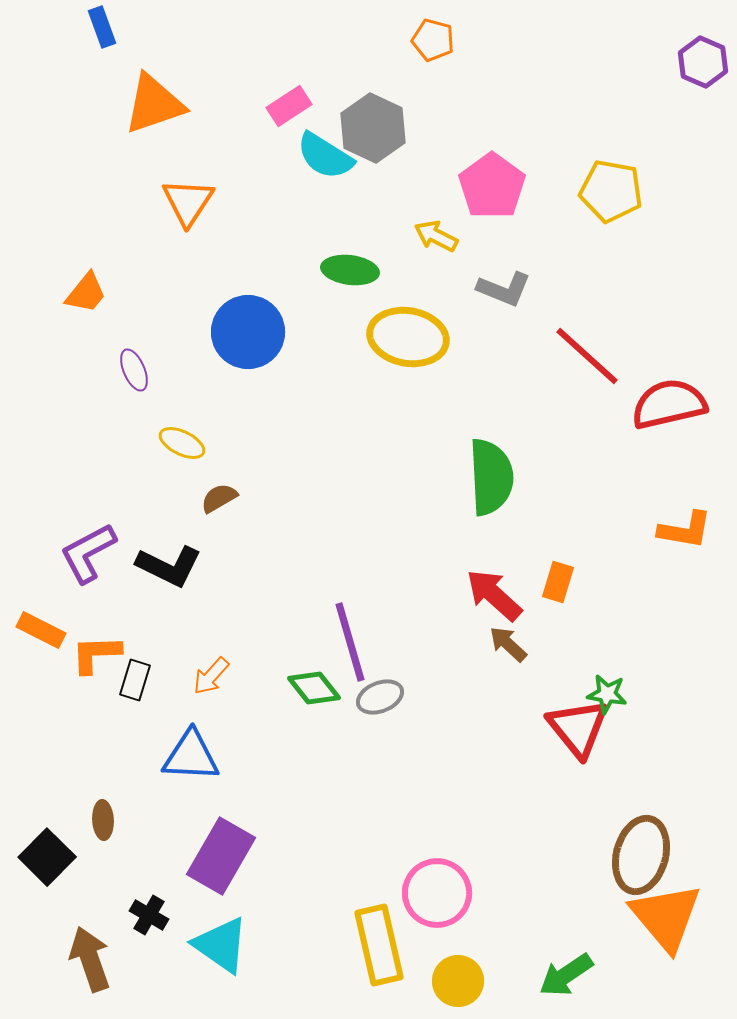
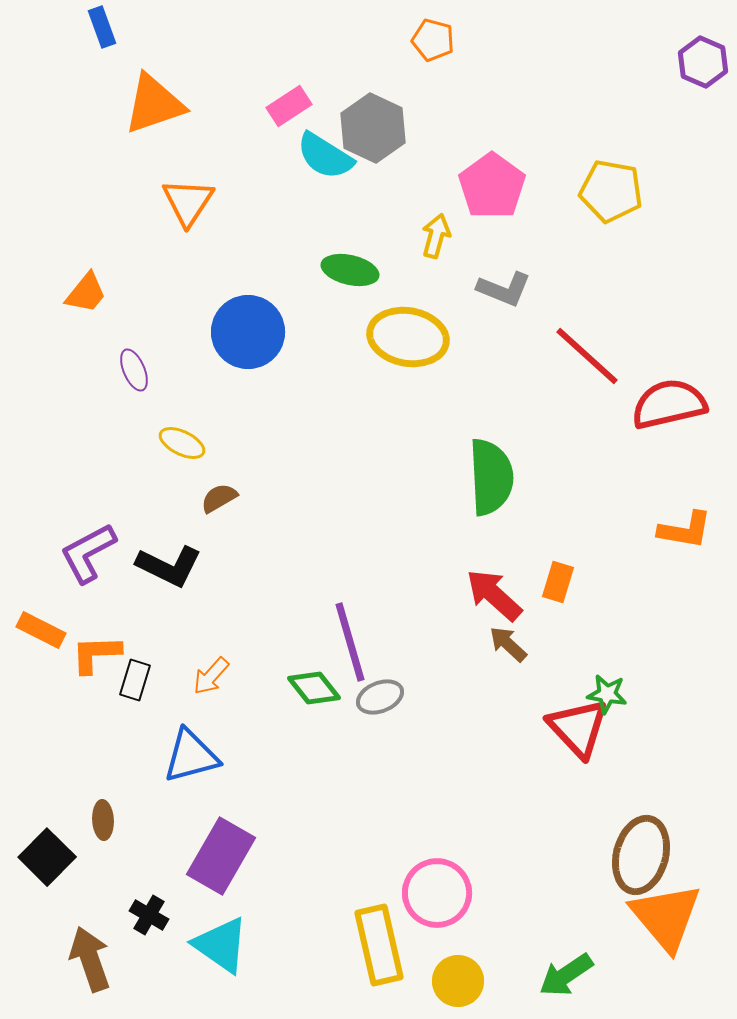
yellow arrow at (436, 236): rotated 78 degrees clockwise
green ellipse at (350, 270): rotated 6 degrees clockwise
red triangle at (578, 728): rotated 4 degrees counterclockwise
blue triangle at (191, 756): rotated 18 degrees counterclockwise
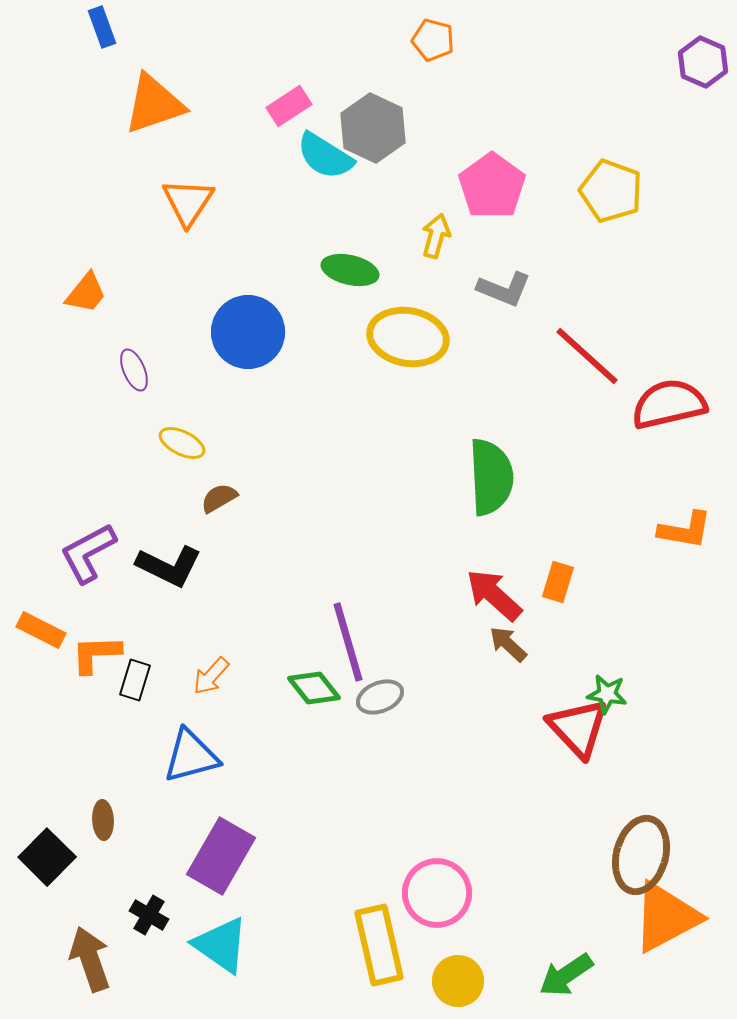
yellow pentagon at (611, 191): rotated 10 degrees clockwise
purple line at (350, 642): moved 2 px left
orange triangle at (666, 917): rotated 42 degrees clockwise
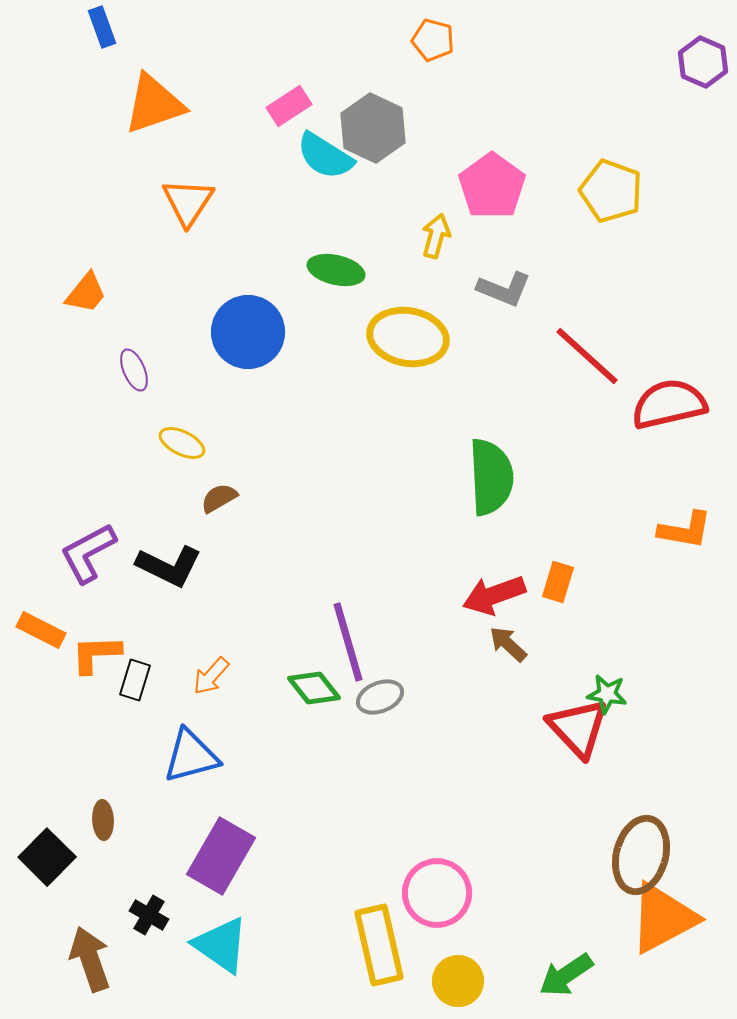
green ellipse at (350, 270): moved 14 px left
red arrow at (494, 595): rotated 62 degrees counterclockwise
orange triangle at (666, 917): moved 3 px left, 1 px down
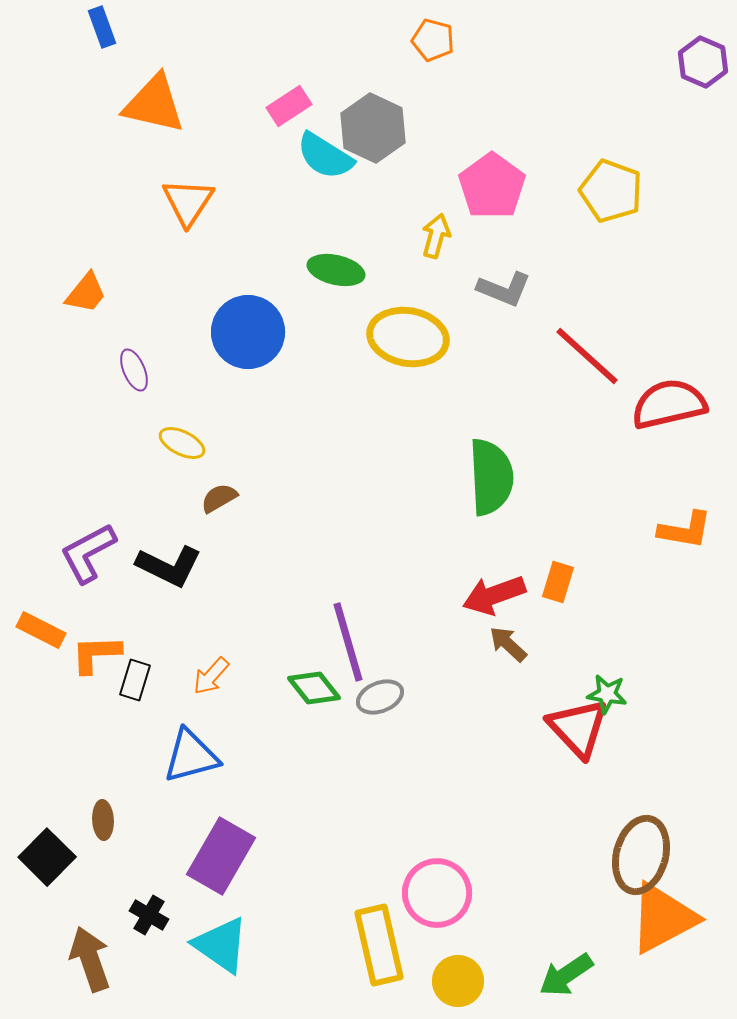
orange triangle at (154, 104): rotated 32 degrees clockwise
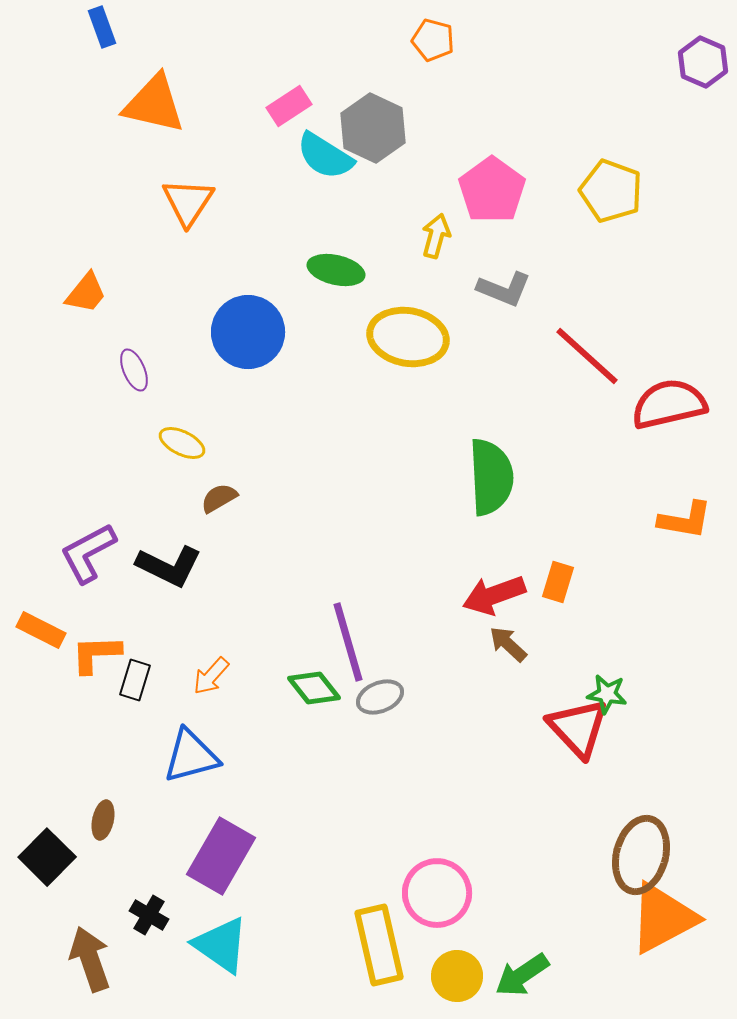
pink pentagon at (492, 186): moved 4 px down
orange L-shape at (685, 530): moved 10 px up
brown ellipse at (103, 820): rotated 15 degrees clockwise
green arrow at (566, 975): moved 44 px left
yellow circle at (458, 981): moved 1 px left, 5 px up
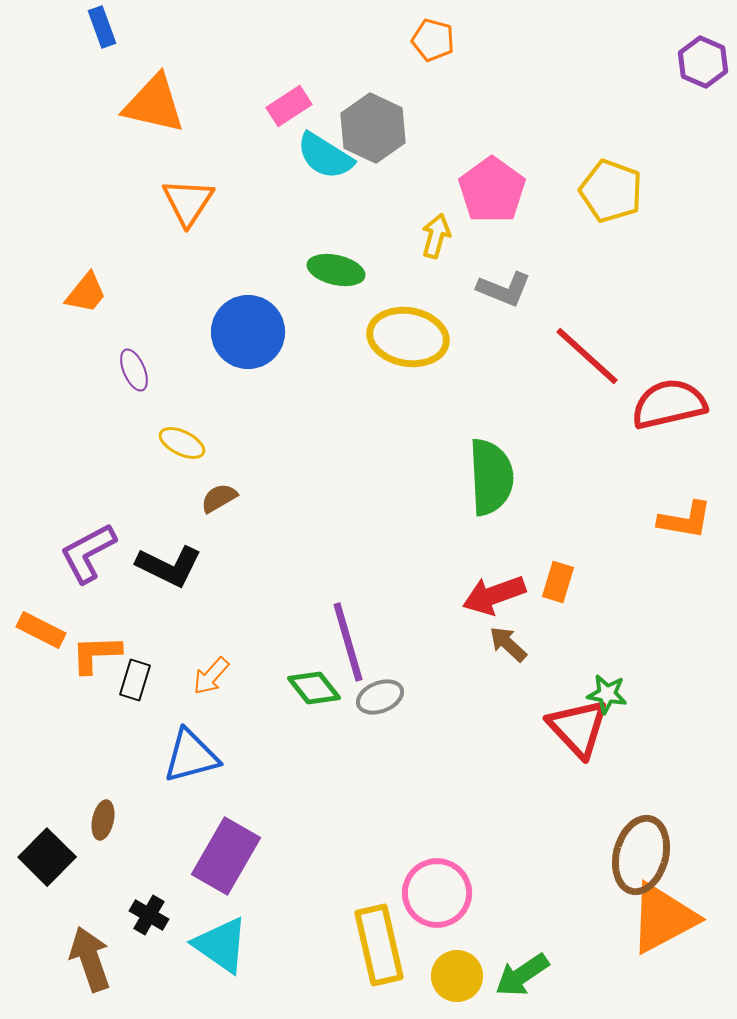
purple rectangle at (221, 856): moved 5 px right
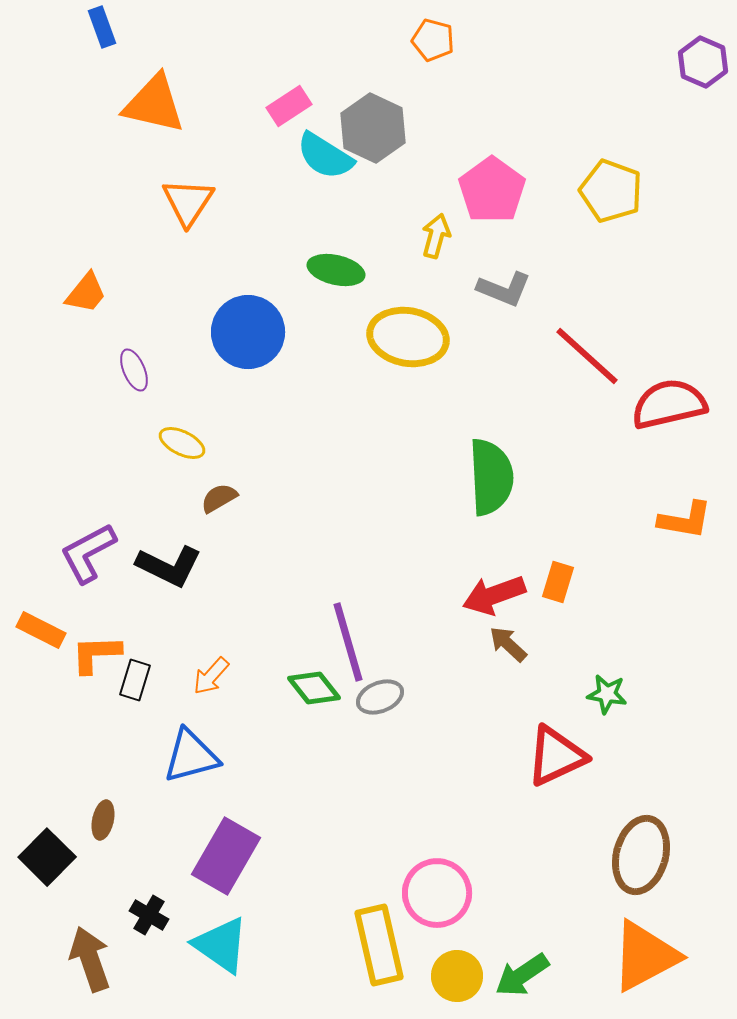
red triangle at (578, 728): moved 22 px left, 28 px down; rotated 48 degrees clockwise
orange triangle at (663, 918): moved 18 px left, 38 px down
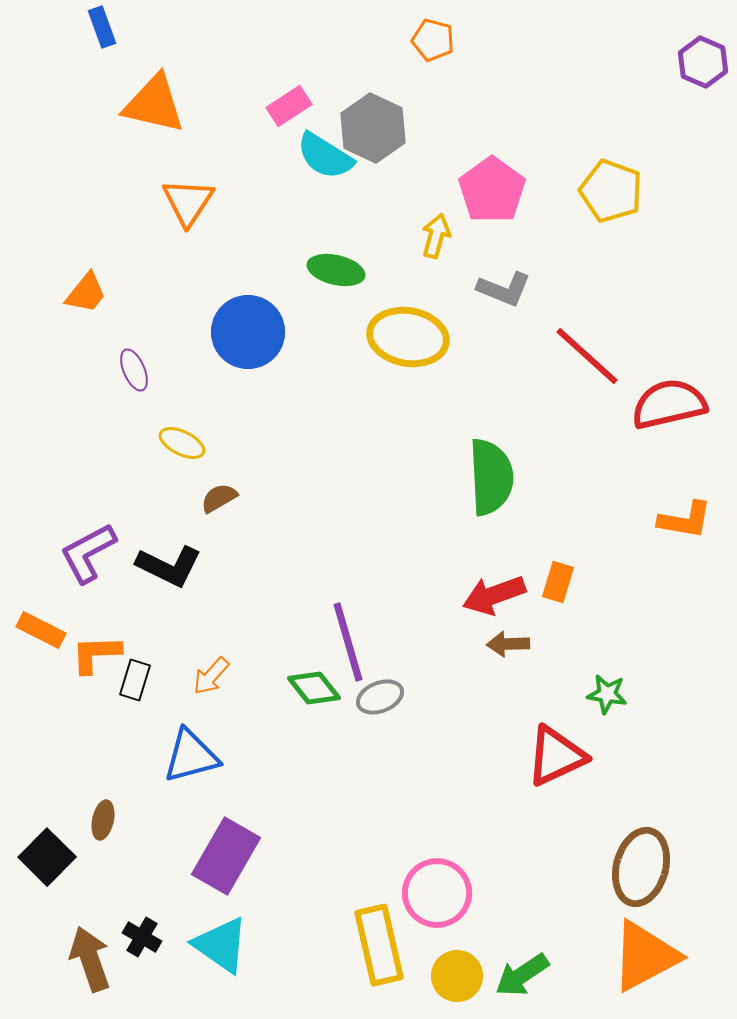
brown arrow at (508, 644): rotated 45 degrees counterclockwise
brown ellipse at (641, 855): moved 12 px down
black cross at (149, 915): moved 7 px left, 22 px down
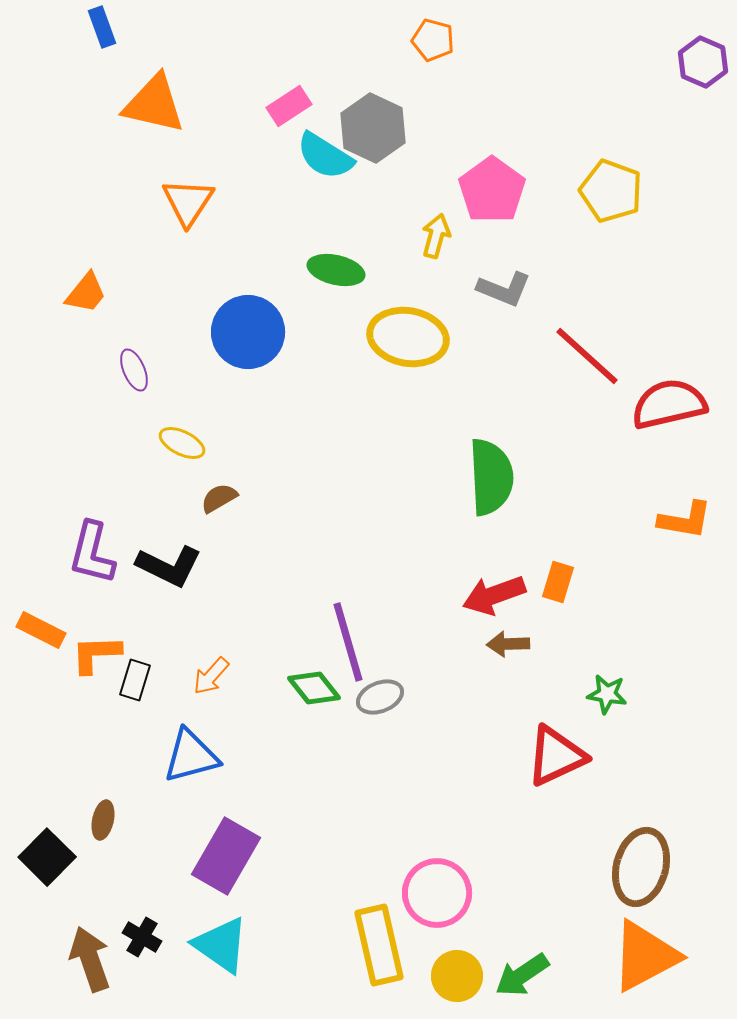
purple L-shape at (88, 553): moved 4 px right; rotated 48 degrees counterclockwise
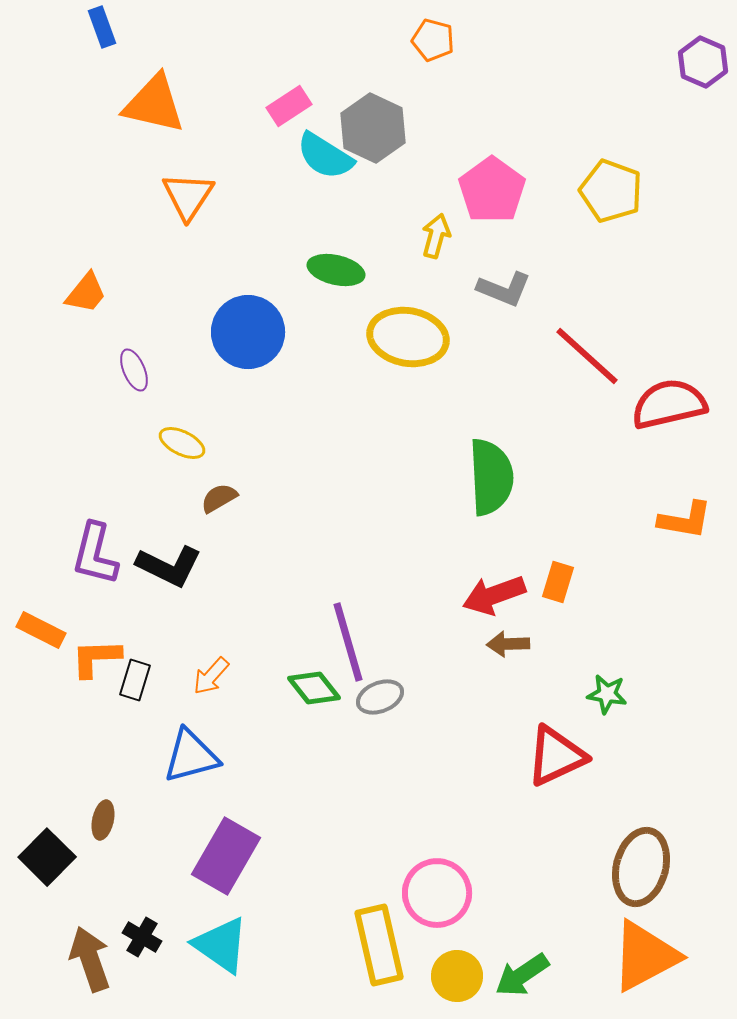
orange triangle at (188, 202): moved 6 px up
purple L-shape at (92, 553): moved 3 px right, 1 px down
orange L-shape at (96, 654): moved 4 px down
